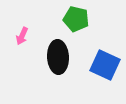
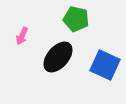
black ellipse: rotated 44 degrees clockwise
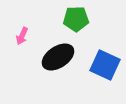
green pentagon: rotated 15 degrees counterclockwise
black ellipse: rotated 16 degrees clockwise
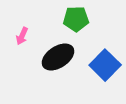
blue square: rotated 20 degrees clockwise
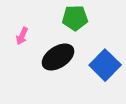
green pentagon: moved 1 px left, 1 px up
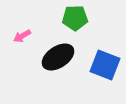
pink arrow: rotated 36 degrees clockwise
blue square: rotated 24 degrees counterclockwise
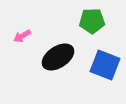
green pentagon: moved 17 px right, 3 px down
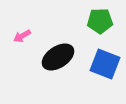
green pentagon: moved 8 px right
blue square: moved 1 px up
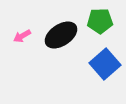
black ellipse: moved 3 px right, 22 px up
blue square: rotated 28 degrees clockwise
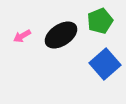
green pentagon: rotated 20 degrees counterclockwise
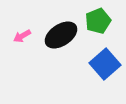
green pentagon: moved 2 px left
